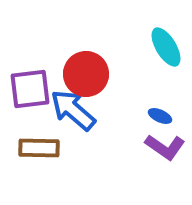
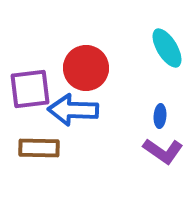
cyan ellipse: moved 1 px right, 1 px down
red circle: moved 6 px up
blue arrow: rotated 39 degrees counterclockwise
blue ellipse: rotated 70 degrees clockwise
purple L-shape: moved 2 px left, 4 px down
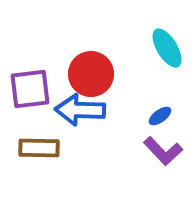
red circle: moved 5 px right, 6 px down
blue arrow: moved 7 px right
blue ellipse: rotated 50 degrees clockwise
purple L-shape: rotated 12 degrees clockwise
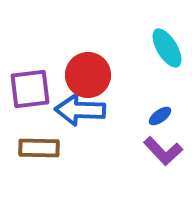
red circle: moved 3 px left, 1 px down
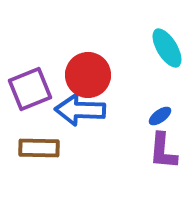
purple square: rotated 15 degrees counterclockwise
purple L-shape: rotated 48 degrees clockwise
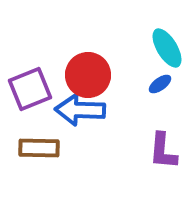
blue ellipse: moved 32 px up
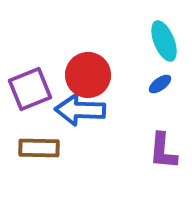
cyan ellipse: moved 3 px left, 7 px up; rotated 9 degrees clockwise
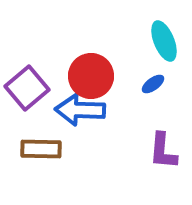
red circle: moved 3 px right, 1 px down
blue ellipse: moved 7 px left
purple square: moved 3 px left, 1 px up; rotated 18 degrees counterclockwise
brown rectangle: moved 2 px right, 1 px down
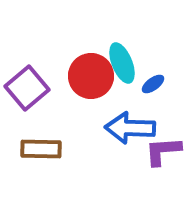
cyan ellipse: moved 42 px left, 22 px down
blue arrow: moved 50 px right, 18 px down
purple L-shape: rotated 81 degrees clockwise
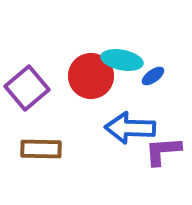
cyan ellipse: moved 3 px up; rotated 57 degrees counterclockwise
blue ellipse: moved 8 px up
